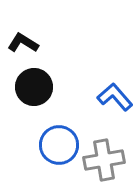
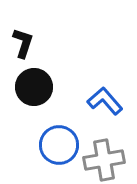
black L-shape: rotated 76 degrees clockwise
blue L-shape: moved 10 px left, 4 px down
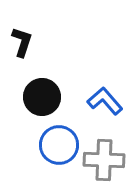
black L-shape: moved 1 px left, 1 px up
black circle: moved 8 px right, 10 px down
gray cross: rotated 12 degrees clockwise
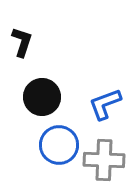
blue L-shape: moved 3 px down; rotated 69 degrees counterclockwise
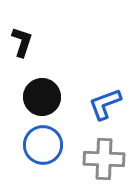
blue circle: moved 16 px left
gray cross: moved 1 px up
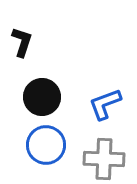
blue circle: moved 3 px right
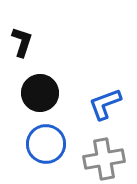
black circle: moved 2 px left, 4 px up
blue circle: moved 1 px up
gray cross: rotated 12 degrees counterclockwise
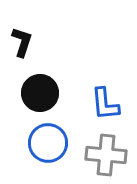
blue L-shape: rotated 75 degrees counterclockwise
blue circle: moved 2 px right, 1 px up
gray cross: moved 2 px right, 4 px up; rotated 15 degrees clockwise
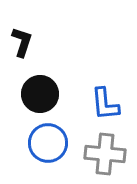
black circle: moved 1 px down
gray cross: moved 1 px left, 1 px up
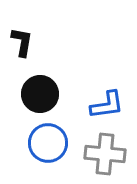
black L-shape: rotated 8 degrees counterclockwise
blue L-shape: moved 2 px right, 1 px down; rotated 93 degrees counterclockwise
